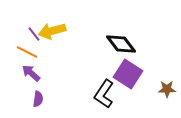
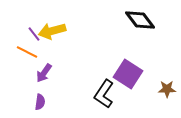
black diamond: moved 19 px right, 24 px up
purple arrow: moved 13 px right; rotated 96 degrees counterclockwise
purple semicircle: moved 2 px right, 3 px down
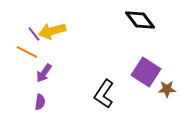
purple square: moved 18 px right, 2 px up
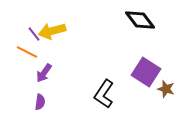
brown star: moved 1 px left; rotated 18 degrees clockwise
